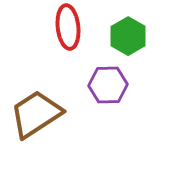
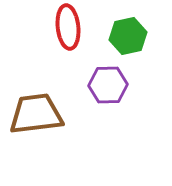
green hexagon: rotated 18 degrees clockwise
brown trapezoid: rotated 26 degrees clockwise
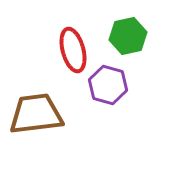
red ellipse: moved 5 px right, 23 px down; rotated 9 degrees counterclockwise
purple hexagon: rotated 18 degrees clockwise
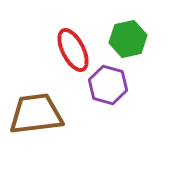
green hexagon: moved 3 px down
red ellipse: rotated 12 degrees counterclockwise
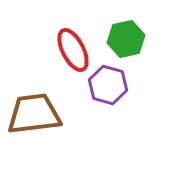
green hexagon: moved 2 px left
brown trapezoid: moved 2 px left
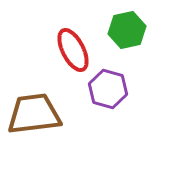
green hexagon: moved 1 px right, 9 px up
purple hexagon: moved 4 px down
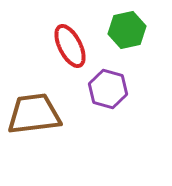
red ellipse: moved 3 px left, 4 px up
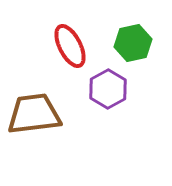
green hexagon: moved 6 px right, 13 px down
purple hexagon: rotated 15 degrees clockwise
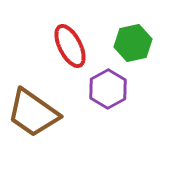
brown trapezoid: moved 1 px left, 1 px up; rotated 138 degrees counterclockwise
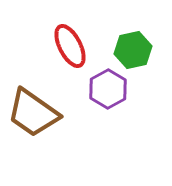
green hexagon: moved 7 px down
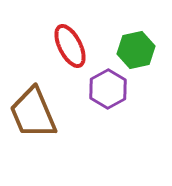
green hexagon: moved 3 px right
brown trapezoid: rotated 32 degrees clockwise
